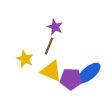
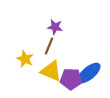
purple star: rotated 14 degrees counterclockwise
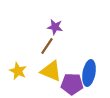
brown line: moved 2 px left; rotated 12 degrees clockwise
yellow star: moved 7 px left, 12 px down
blue ellipse: rotated 40 degrees counterclockwise
purple pentagon: moved 1 px right, 5 px down
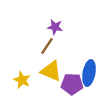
yellow star: moved 4 px right, 9 px down
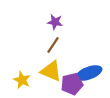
purple star: moved 5 px up
brown line: moved 6 px right, 1 px up
blue ellipse: rotated 60 degrees clockwise
purple pentagon: rotated 15 degrees counterclockwise
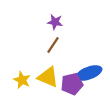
yellow triangle: moved 3 px left, 6 px down
